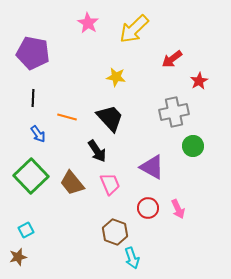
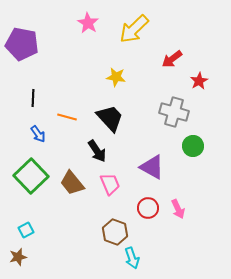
purple pentagon: moved 11 px left, 9 px up
gray cross: rotated 28 degrees clockwise
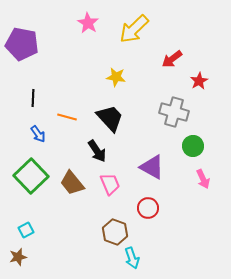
pink arrow: moved 25 px right, 30 px up
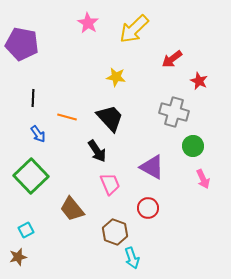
red star: rotated 18 degrees counterclockwise
brown trapezoid: moved 26 px down
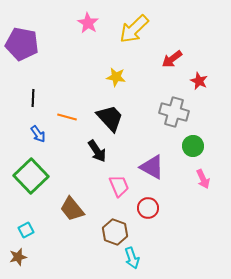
pink trapezoid: moved 9 px right, 2 px down
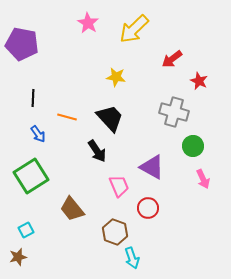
green square: rotated 12 degrees clockwise
